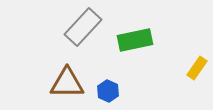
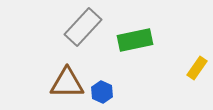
blue hexagon: moved 6 px left, 1 px down
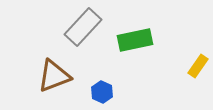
yellow rectangle: moved 1 px right, 2 px up
brown triangle: moved 13 px left, 7 px up; rotated 21 degrees counterclockwise
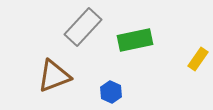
yellow rectangle: moved 7 px up
blue hexagon: moved 9 px right
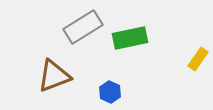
gray rectangle: rotated 15 degrees clockwise
green rectangle: moved 5 px left, 2 px up
blue hexagon: moved 1 px left
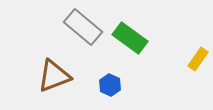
gray rectangle: rotated 72 degrees clockwise
green rectangle: rotated 48 degrees clockwise
blue hexagon: moved 7 px up
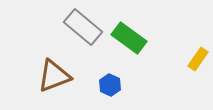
green rectangle: moved 1 px left
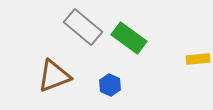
yellow rectangle: rotated 50 degrees clockwise
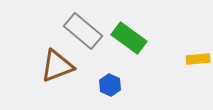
gray rectangle: moved 4 px down
brown triangle: moved 3 px right, 10 px up
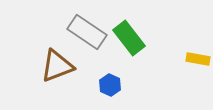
gray rectangle: moved 4 px right, 1 px down; rotated 6 degrees counterclockwise
green rectangle: rotated 16 degrees clockwise
yellow rectangle: rotated 15 degrees clockwise
